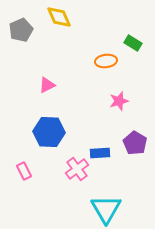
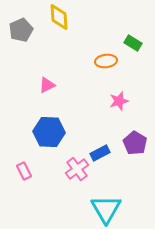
yellow diamond: rotated 20 degrees clockwise
blue rectangle: rotated 24 degrees counterclockwise
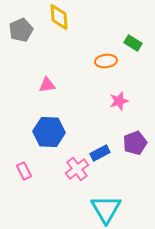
pink triangle: rotated 18 degrees clockwise
purple pentagon: rotated 20 degrees clockwise
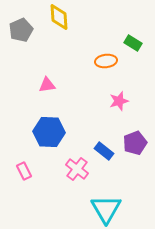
blue rectangle: moved 4 px right, 2 px up; rotated 66 degrees clockwise
pink cross: rotated 15 degrees counterclockwise
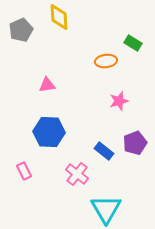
pink cross: moved 5 px down
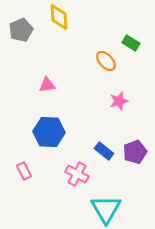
green rectangle: moved 2 px left
orange ellipse: rotated 55 degrees clockwise
purple pentagon: moved 9 px down
pink cross: rotated 10 degrees counterclockwise
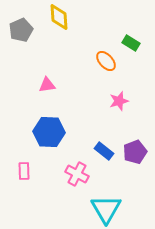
pink rectangle: rotated 24 degrees clockwise
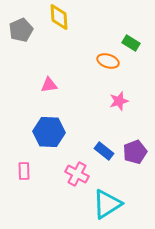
orange ellipse: moved 2 px right; rotated 30 degrees counterclockwise
pink triangle: moved 2 px right
cyan triangle: moved 1 px right, 5 px up; rotated 28 degrees clockwise
